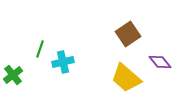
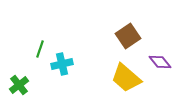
brown square: moved 2 px down
cyan cross: moved 1 px left, 2 px down
green cross: moved 6 px right, 10 px down
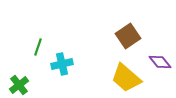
green line: moved 2 px left, 2 px up
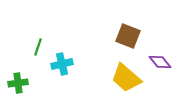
brown square: rotated 35 degrees counterclockwise
green cross: moved 1 px left, 2 px up; rotated 30 degrees clockwise
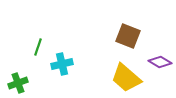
purple diamond: rotated 20 degrees counterclockwise
green cross: rotated 12 degrees counterclockwise
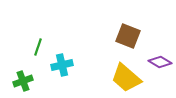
cyan cross: moved 1 px down
green cross: moved 5 px right, 2 px up
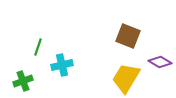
yellow trapezoid: rotated 80 degrees clockwise
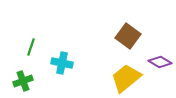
brown square: rotated 15 degrees clockwise
green line: moved 7 px left
cyan cross: moved 2 px up; rotated 25 degrees clockwise
yellow trapezoid: rotated 20 degrees clockwise
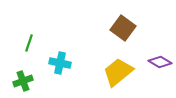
brown square: moved 5 px left, 8 px up
green line: moved 2 px left, 4 px up
cyan cross: moved 2 px left
yellow trapezoid: moved 8 px left, 6 px up
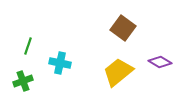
green line: moved 1 px left, 3 px down
